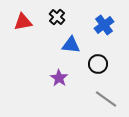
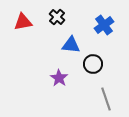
black circle: moved 5 px left
gray line: rotated 35 degrees clockwise
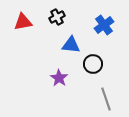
black cross: rotated 21 degrees clockwise
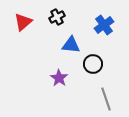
red triangle: rotated 30 degrees counterclockwise
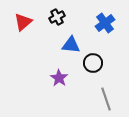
blue cross: moved 1 px right, 2 px up
black circle: moved 1 px up
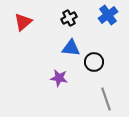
black cross: moved 12 px right, 1 px down
blue cross: moved 3 px right, 8 px up
blue triangle: moved 3 px down
black circle: moved 1 px right, 1 px up
purple star: rotated 24 degrees counterclockwise
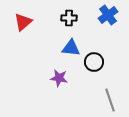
black cross: rotated 28 degrees clockwise
gray line: moved 4 px right, 1 px down
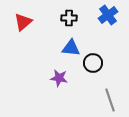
black circle: moved 1 px left, 1 px down
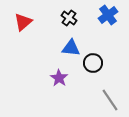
black cross: rotated 35 degrees clockwise
purple star: rotated 24 degrees clockwise
gray line: rotated 15 degrees counterclockwise
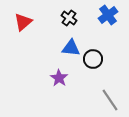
black circle: moved 4 px up
